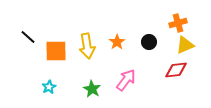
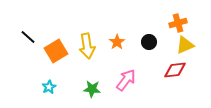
orange square: rotated 30 degrees counterclockwise
red diamond: moved 1 px left
green star: rotated 24 degrees counterclockwise
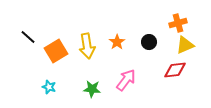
cyan star: rotated 24 degrees counterclockwise
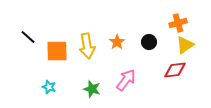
yellow triangle: rotated 12 degrees counterclockwise
orange square: moved 1 px right; rotated 30 degrees clockwise
green star: rotated 12 degrees clockwise
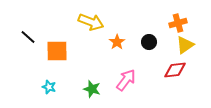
yellow arrow: moved 4 px right, 24 px up; rotated 60 degrees counterclockwise
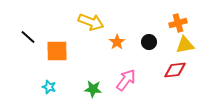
yellow triangle: rotated 24 degrees clockwise
green star: moved 1 px right; rotated 12 degrees counterclockwise
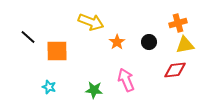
pink arrow: rotated 60 degrees counterclockwise
green star: moved 1 px right, 1 px down
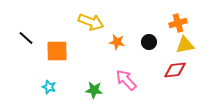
black line: moved 2 px left, 1 px down
orange star: rotated 28 degrees counterclockwise
pink arrow: rotated 20 degrees counterclockwise
